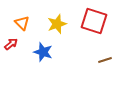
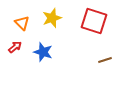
yellow star: moved 5 px left, 6 px up
red arrow: moved 4 px right, 3 px down
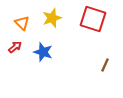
red square: moved 1 px left, 2 px up
brown line: moved 5 px down; rotated 48 degrees counterclockwise
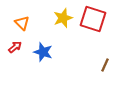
yellow star: moved 11 px right
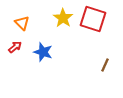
yellow star: rotated 18 degrees counterclockwise
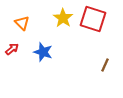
red arrow: moved 3 px left, 2 px down
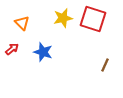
yellow star: rotated 24 degrees clockwise
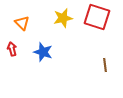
red square: moved 4 px right, 2 px up
red arrow: rotated 64 degrees counterclockwise
brown line: rotated 32 degrees counterclockwise
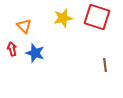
orange triangle: moved 2 px right, 3 px down
blue star: moved 8 px left, 1 px down
